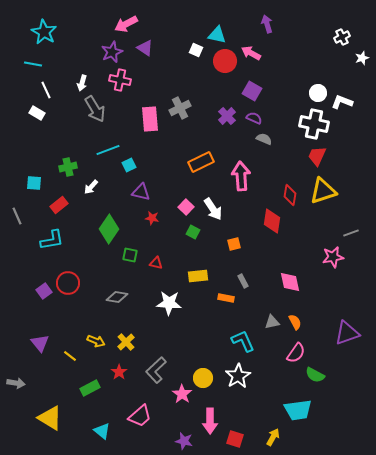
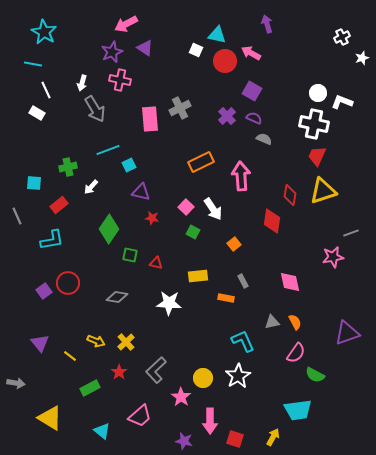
orange square at (234, 244): rotated 24 degrees counterclockwise
pink star at (182, 394): moved 1 px left, 3 px down
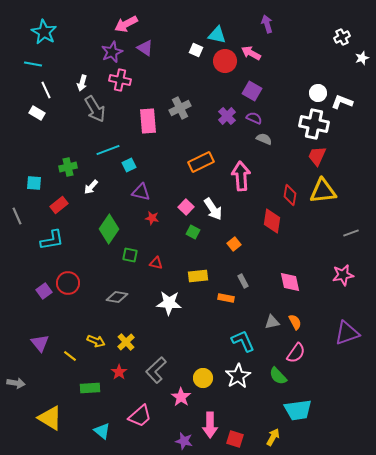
pink rectangle at (150, 119): moved 2 px left, 2 px down
yellow triangle at (323, 191): rotated 12 degrees clockwise
pink star at (333, 257): moved 10 px right, 18 px down
green semicircle at (315, 375): moved 37 px left, 1 px down; rotated 18 degrees clockwise
green rectangle at (90, 388): rotated 24 degrees clockwise
pink arrow at (210, 421): moved 4 px down
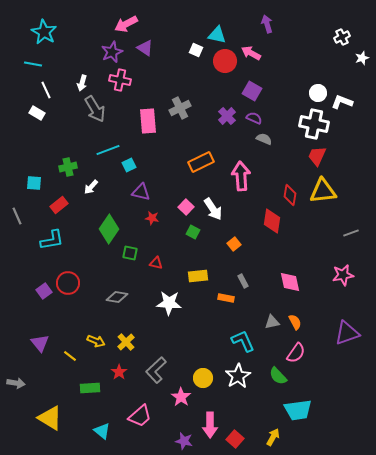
green square at (130, 255): moved 2 px up
red square at (235, 439): rotated 24 degrees clockwise
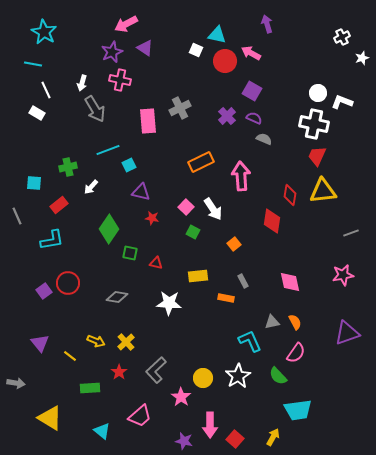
cyan L-shape at (243, 341): moved 7 px right
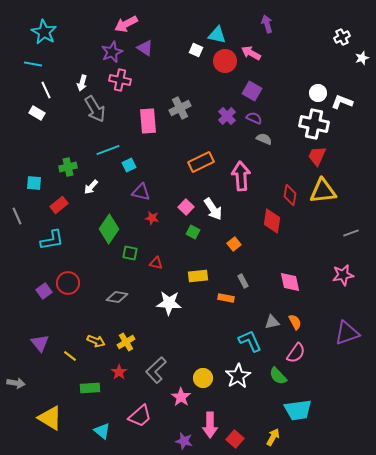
yellow cross at (126, 342): rotated 12 degrees clockwise
